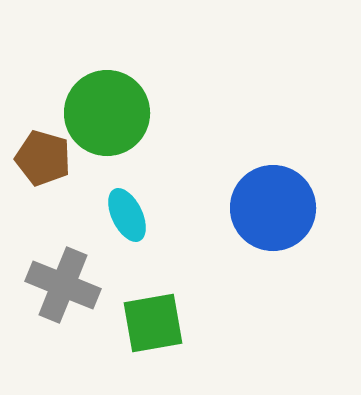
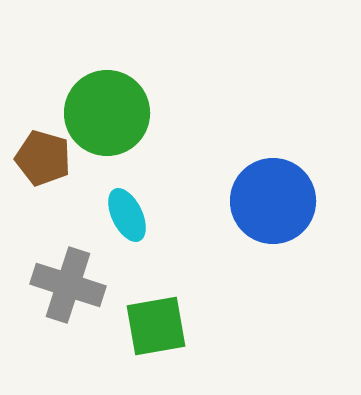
blue circle: moved 7 px up
gray cross: moved 5 px right; rotated 4 degrees counterclockwise
green square: moved 3 px right, 3 px down
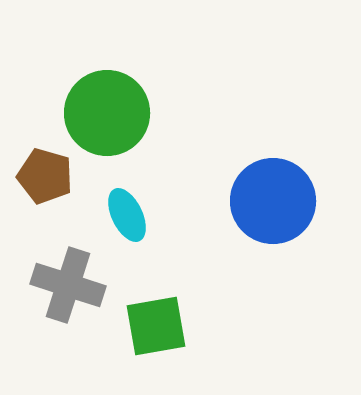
brown pentagon: moved 2 px right, 18 px down
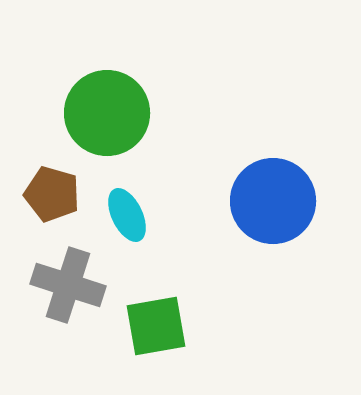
brown pentagon: moved 7 px right, 18 px down
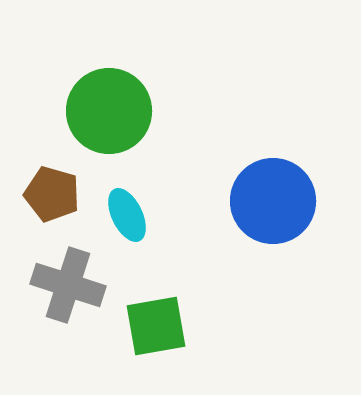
green circle: moved 2 px right, 2 px up
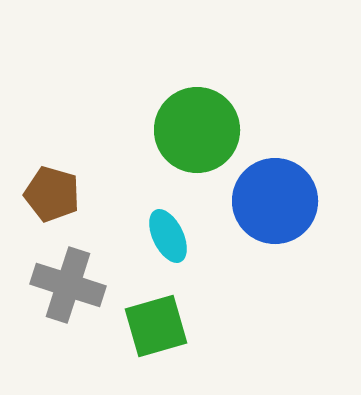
green circle: moved 88 px right, 19 px down
blue circle: moved 2 px right
cyan ellipse: moved 41 px right, 21 px down
green square: rotated 6 degrees counterclockwise
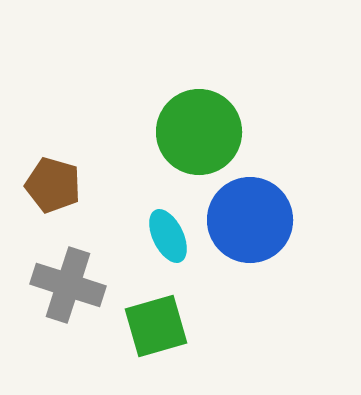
green circle: moved 2 px right, 2 px down
brown pentagon: moved 1 px right, 9 px up
blue circle: moved 25 px left, 19 px down
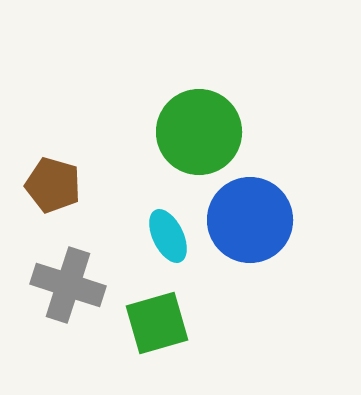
green square: moved 1 px right, 3 px up
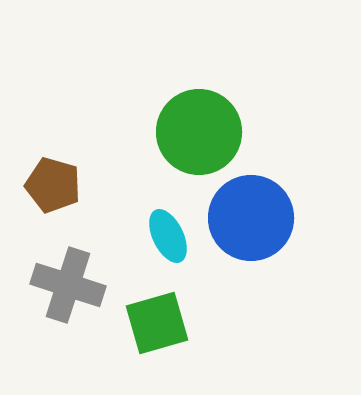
blue circle: moved 1 px right, 2 px up
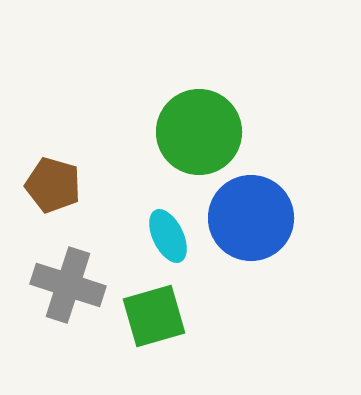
green square: moved 3 px left, 7 px up
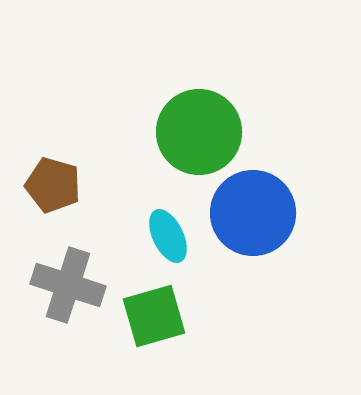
blue circle: moved 2 px right, 5 px up
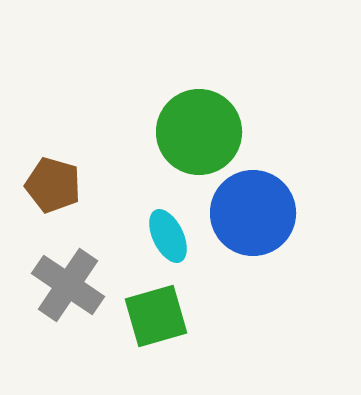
gray cross: rotated 16 degrees clockwise
green square: moved 2 px right
